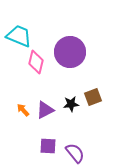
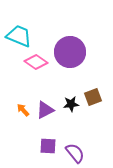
pink diamond: rotated 70 degrees counterclockwise
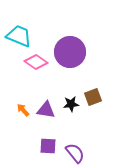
purple triangle: moved 1 px right; rotated 36 degrees clockwise
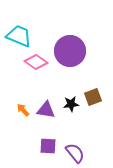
purple circle: moved 1 px up
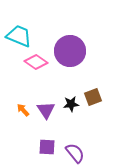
purple triangle: rotated 48 degrees clockwise
purple square: moved 1 px left, 1 px down
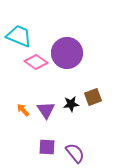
purple circle: moved 3 px left, 2 px down
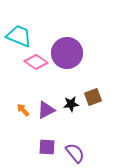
purple triangle: rotated 36 degrees clockwise
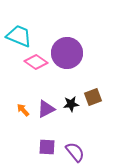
purple triangle: moved 1 px up
purple semicircle: moved 1 px up
